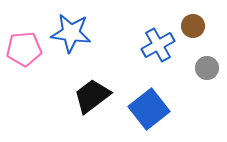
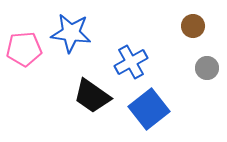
blue cross: moved 27 px left, 17 px down
black trapezoid: rotated 108 degrees counterclockwise
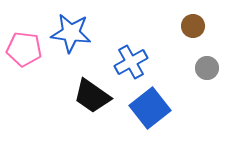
pink pentagon: rotated 12 degrees clockwise
blue square: moved 1 px right, 1 px up
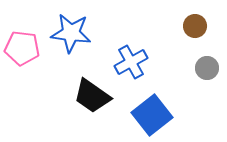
brown circle: moved 2 px right
pink pentagon: moved 2 px left, 1 px up
blue square: moved 2 px right, 7 px down
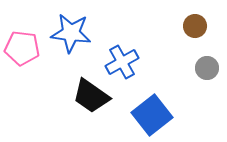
blue cross: moved 9 px left
black trapezoid: moved 1 px left
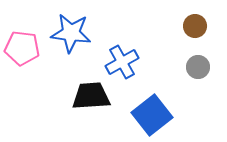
gray circle: moved 9 px left, 1 px up
black trapezoid: rotated 141 degrees clockwise
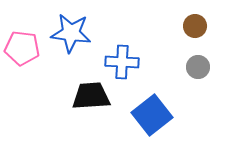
blue cross: rotated 32 degrees clockwise
